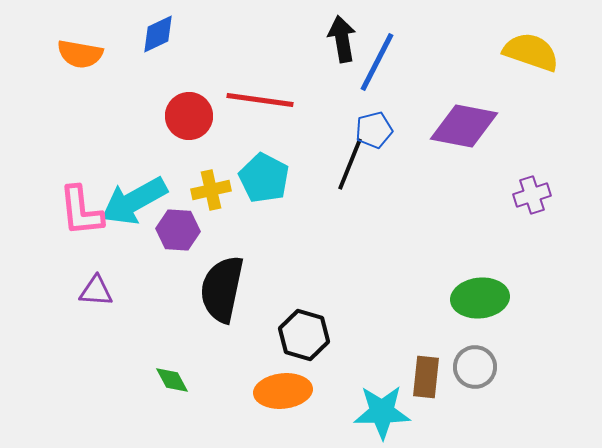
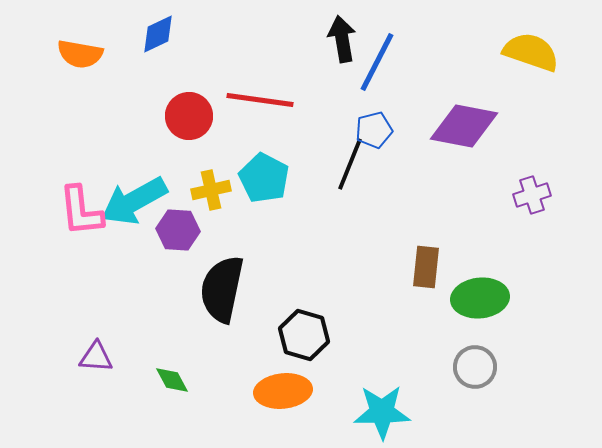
purple triangle: moved 66 px down
brown rectangle: moved 110 px up
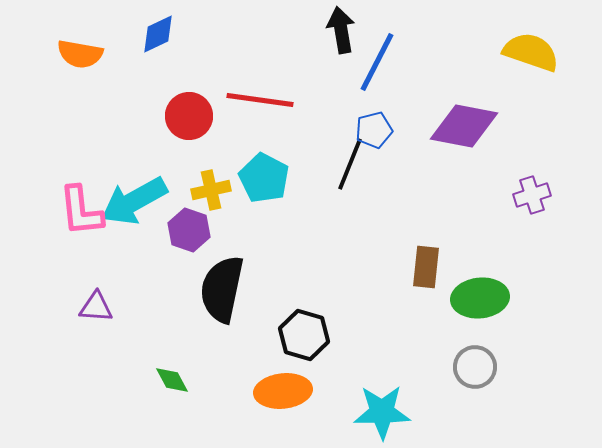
black arrow: moved 1 px left, 9 px up
purple hexagon: moved 11 px right; rotated 15 degrees clockwise
purple triangle: moved 50 px up
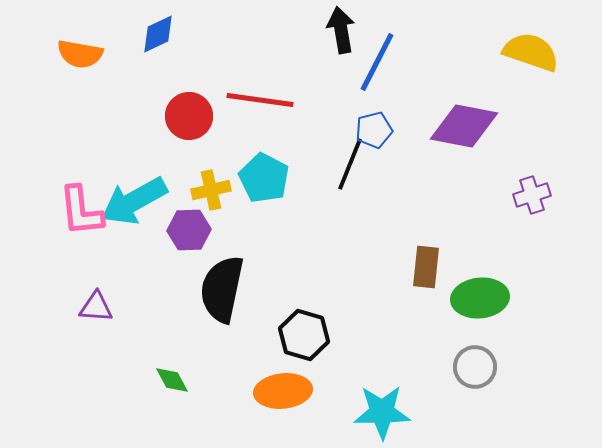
purple hexagon: rotated 21 degrees counterclockwise
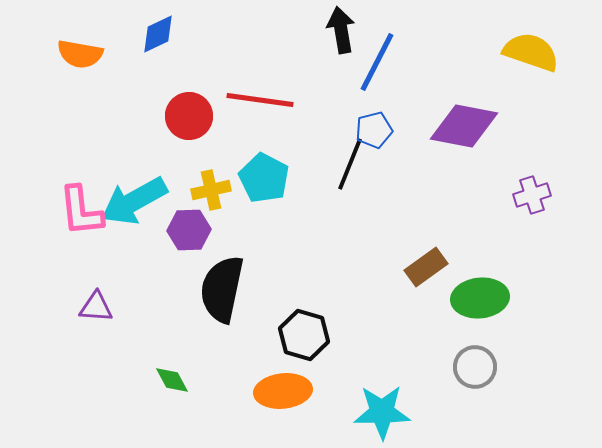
brown rectangle: rotated 48 degrees clockwise
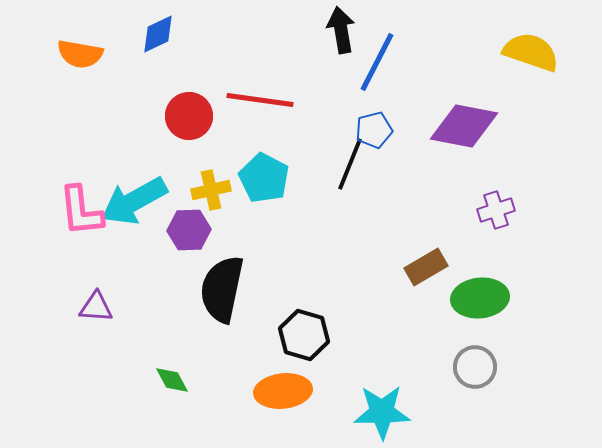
purple cross: moved 36 px left, 15 px down
brown rectangle: rotated 6 degrees clockwise
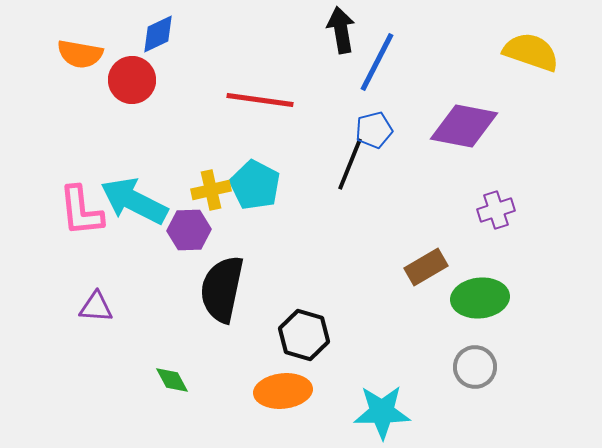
red circle: moved 57 px left, 36 px up
cyan pentagon: moved 9 px left, 7 px down
cyan arrow: rotated 56 degrees clockwise
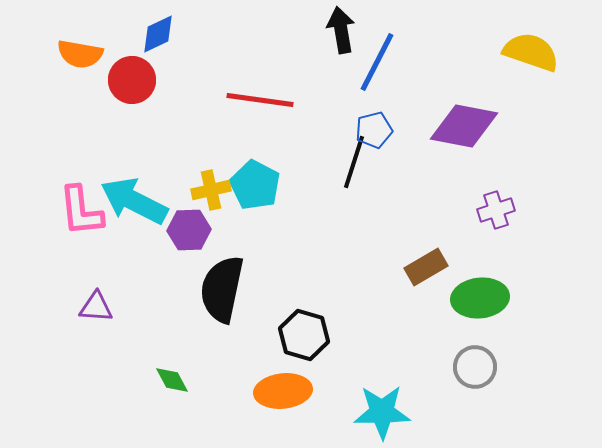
black line: moved 4 px right, 2 px up; rotated 4 degrees counterclockwise
